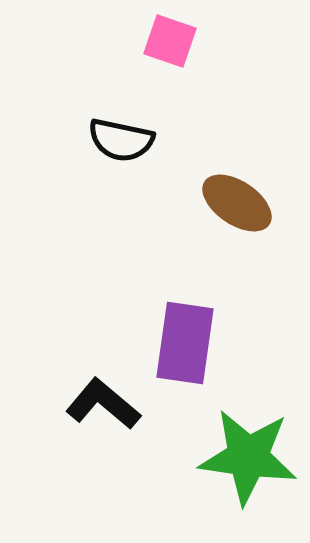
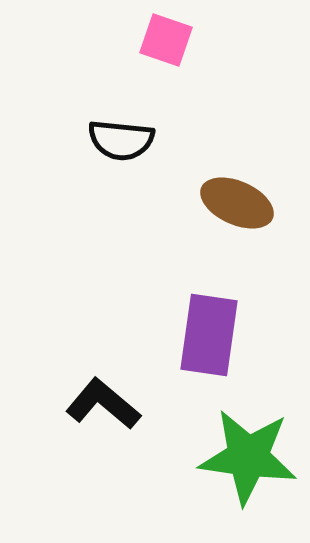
pink square: moved 4 px left, 1 px up
black semicircle: rotated 6 degrees counterclockwise
brown ellipse: rotated 10 degrees counterclockwise
purple rectangle: moved 24 px right, 8 px up
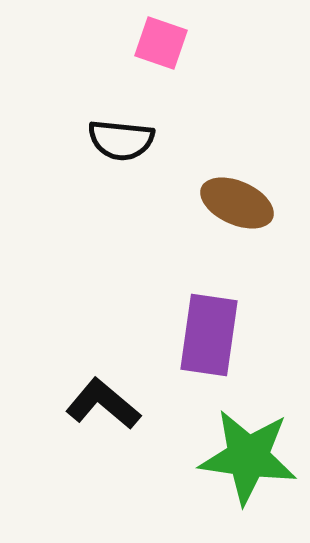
pink square: moved 5 px left, 3 px down
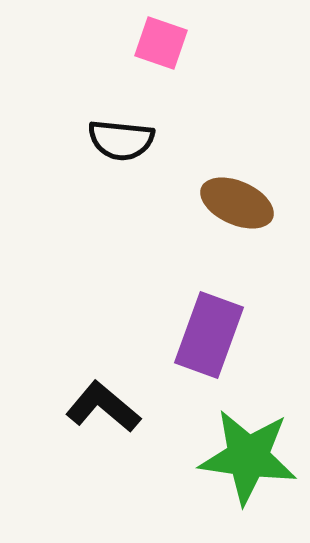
purple rectangle: rotated 12 degrees clockwise
black L-shape: moved 3 px down
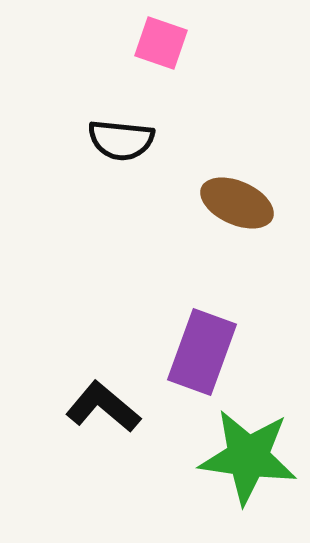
purple rectangle: moved 7 px left, 17 px down
